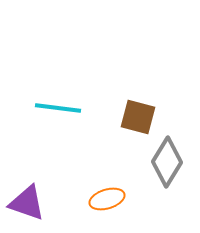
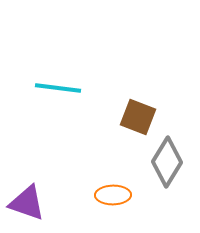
cyan line: moved 20 px up
brown square: rotated 6 degrees clockwise
orange ellipse: moved 6 px right, 4 px up; rotated 16 degrees clockwise
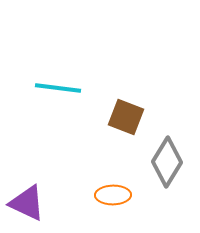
brown square: moved 12 px left
purple triangle: rotated 6 degrees clockwise
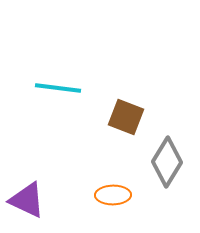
purple triangle: moved 3 px up
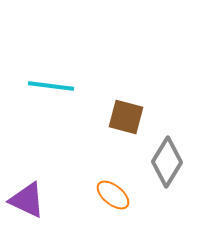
cyan line: moved 7 px left, 2 px up
brown square: rotated 6 degrees counterclockwise
orange ellipse: rotated 40 degrees clockwise
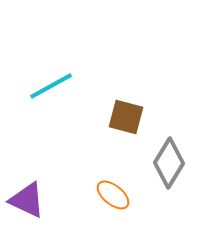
cyan line: rotated 36 degrees counterclockwise
gray diamond: moved 2 px right, 1 px down
